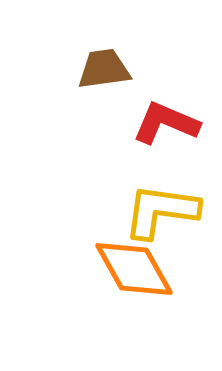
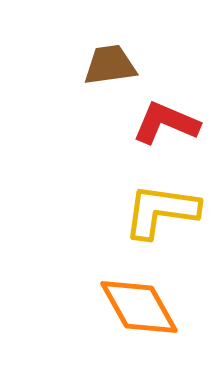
brown trapezoid: moved 6 px right, 4 px up
orange diamond: moved 5 px right, 38 px down
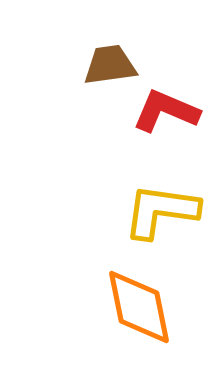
red L-shape: moved 12 px up
orange diamond: rotated 18 degrees clockwise
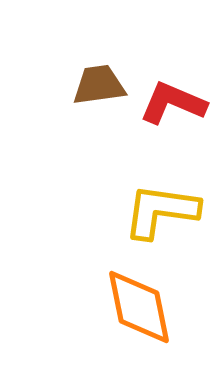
brown trapezoid: moved 11 px left, 20 px down
red L-shape: moved 7 px right, 8 px up
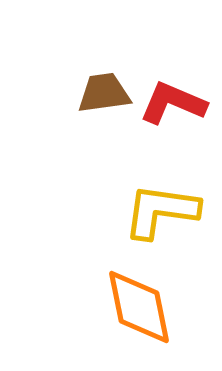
brown trapezoid: moved 5 px right, 8 px down
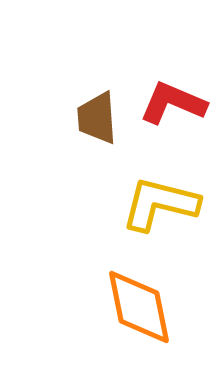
brown trapezoid: moved 7 px left, 25 px down; rotated 86 degrees counterclockwise
yellow L-shape: moved 1 px left, 7 px up; rotated 6 degrees clockwise
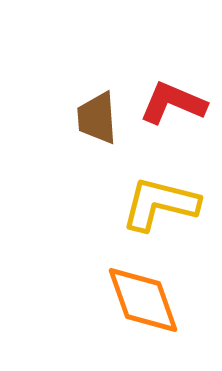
orange diamond: moved 4 px right, 7 px up; rotated 8 degrees counterclockwise
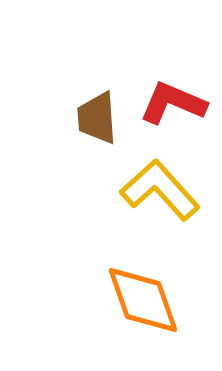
yellow L-shape: moved 14 px up; rotated 34 degrees clockwise
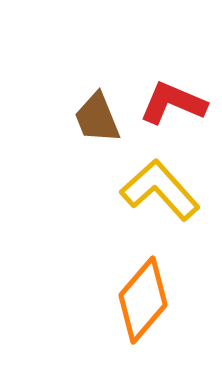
brown trapezoid: rotated 18 degrees counterclockwise
orange diamond: rotated 60 degrees clockwise
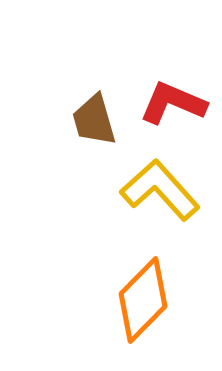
brown trapezoid: moved 3 px left, 2 px down; rotated 6 degrees clockwise
orange diamond: rotated 4 degrees clockwise
